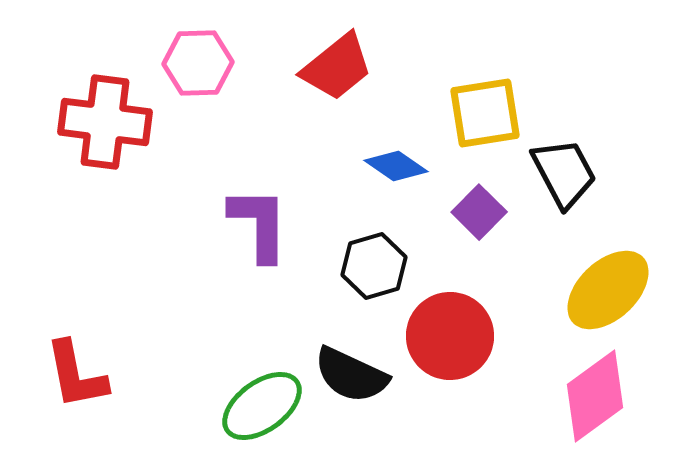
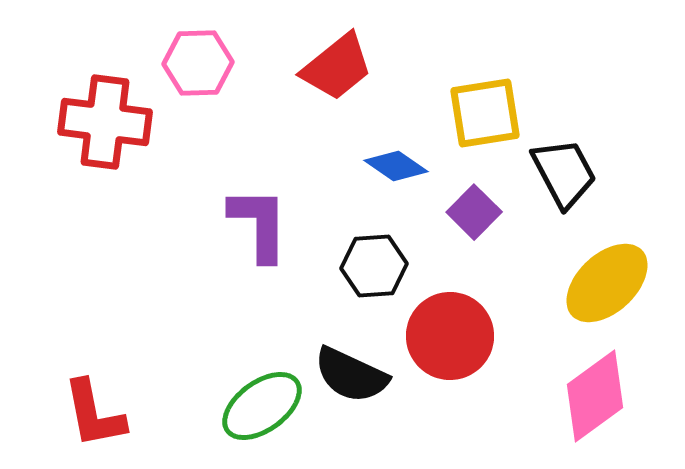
purple square: moved 5 px left
black hexagon: rotated 12 degrees clockwise
yellow ellipse: moved 1 px left, 7 px up
red L-shape: moved 18 px right, 39 px down
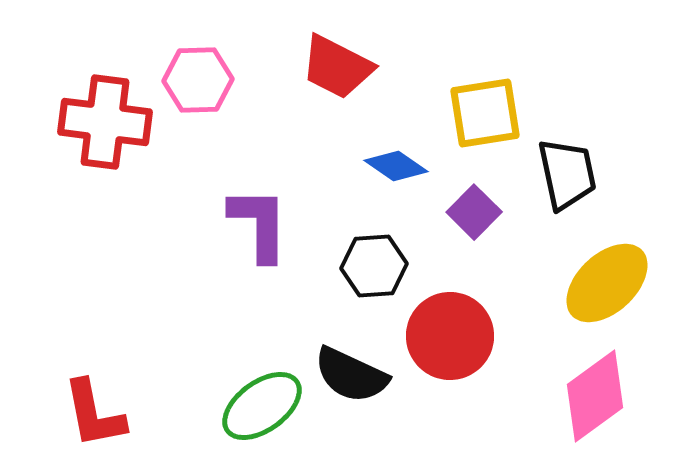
pink hexagon: moved 17 px down
red trapezoid: rotated 66 degrees clockwise
black trapezoid: moved 3 px right, 1 px down; rotated 16 degrees clockwise
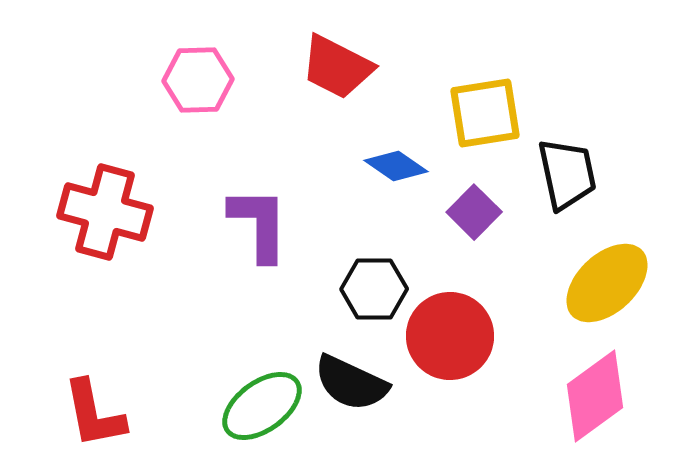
red cross: moved 90 px down; rotated 8 degrees clockwise
black hexagon: moved 23 px down; rotated 4 degrees clockwise
black semicircle: moved 8 px down
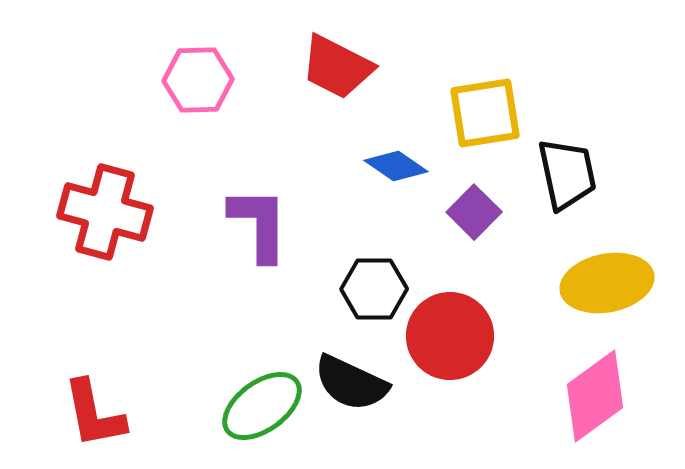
yellow ellipse: rotated 32 degrees clockwise
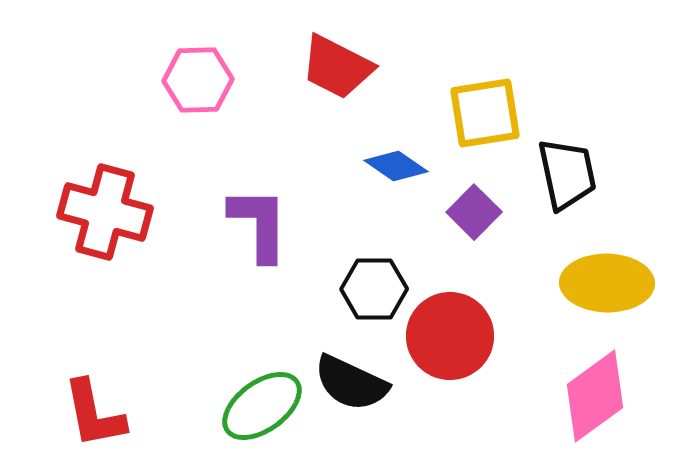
yellow ellipse: rotated 12 degrees clockwise
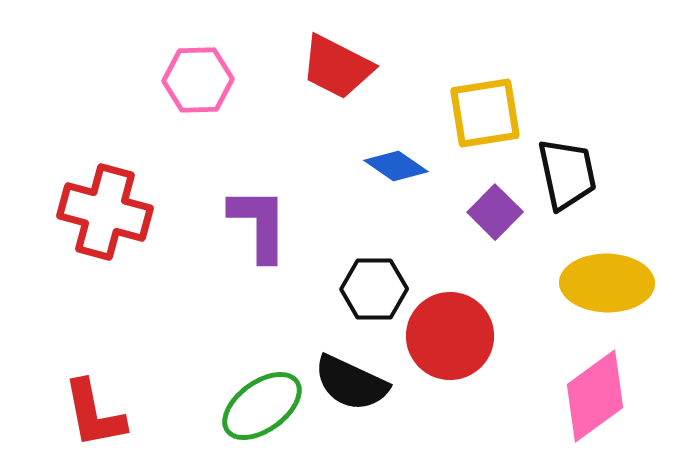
purple square: moved 21 px right
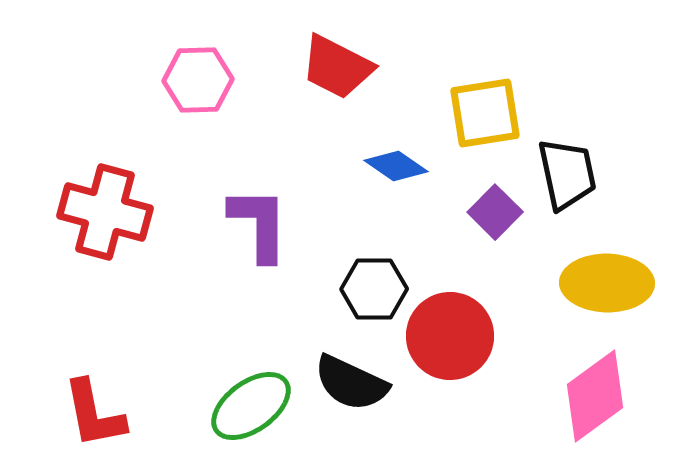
green ellipse: moved 11 px left
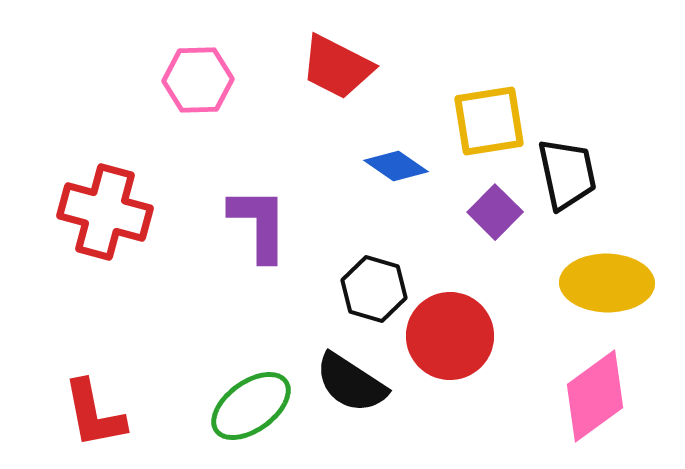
yellow square: moved 4 px right, 8 px down
black hexagon: rotated 16 degrees clockwise
black semicircle: rotated 8 degrees clockwise
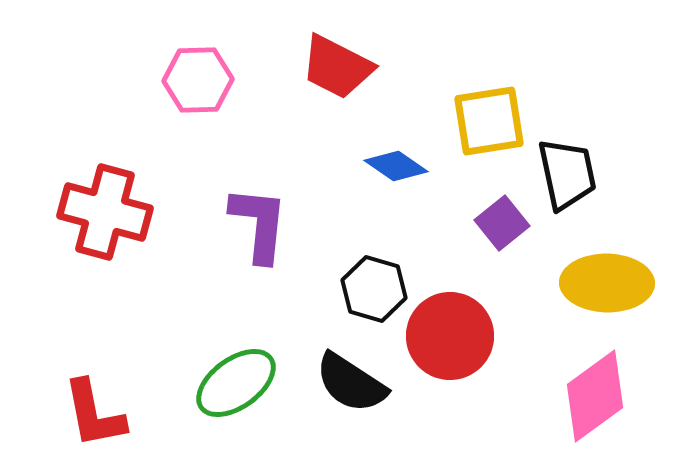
purple square: moved 7 px right, 11 px down; rotated 6 degrees clockwise
purple L-shape: rotated 6 degrees clockwise
green ellipse: moved 15 px left, 23 px up
